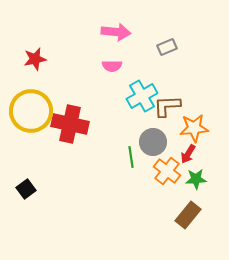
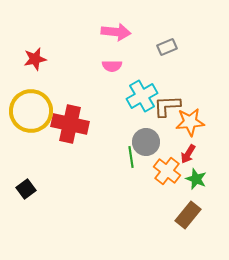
orange star: moved 4 px left, 6 px up
gray circle: moved 7 px left
green star: rotated 25 degrees clockwise
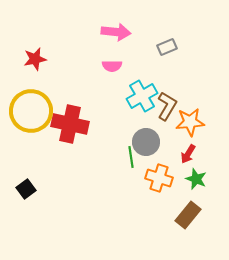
brown L-shape: rotated 124 degrees clockwise
orange cross: moved 8 px left, 7 px down; rotated 20 degrees counterclockwise
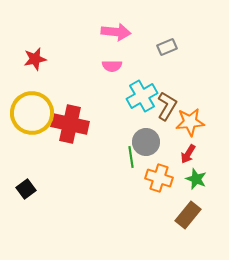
yellow circle: moved 1 px right, 2 px down
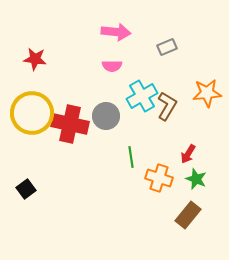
red star: rotated 20 degrees clockwise
orange star: moved 17 px right, 29 px up
gray circle: moved 40 px left, 26 px up
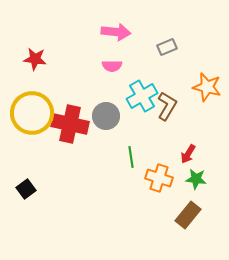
orange star: moved 6 px up; rotated 20 degrees clockwise
green star: rotated 15 degrees counterclockwise
